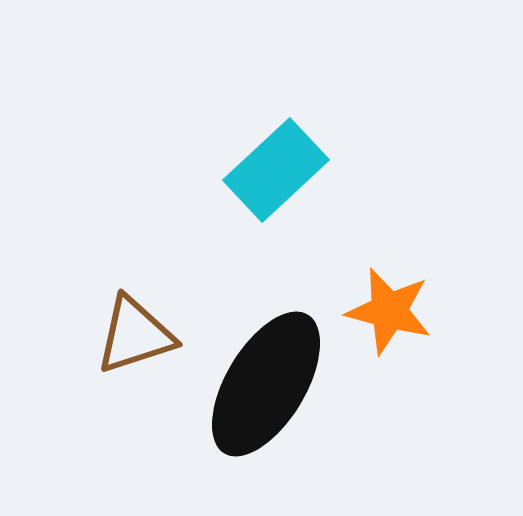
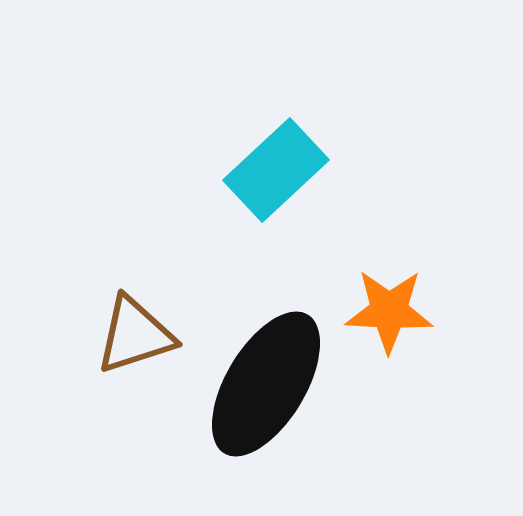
orange star: rotated 12 degrees counterclockwise
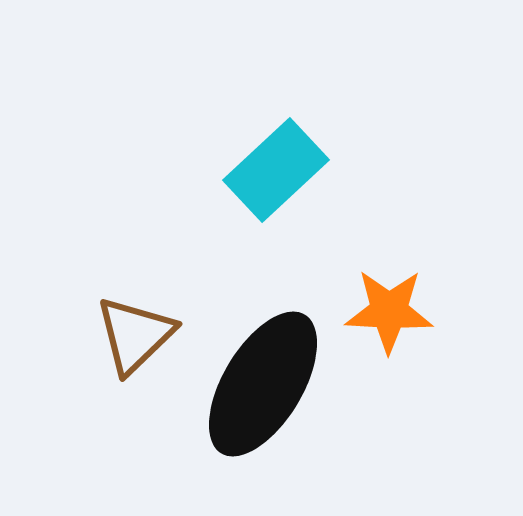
brown triangle: rotated 26 degrees counterclockwise
black ellipse: moved 3 px left
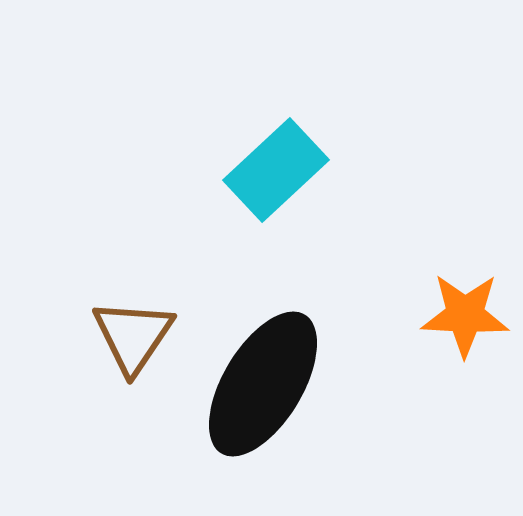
orange star: moved 76 px right, 4 px down
brown triangle: moved 2 px left, 1 px down; rotated 12 degrees counterclockwise
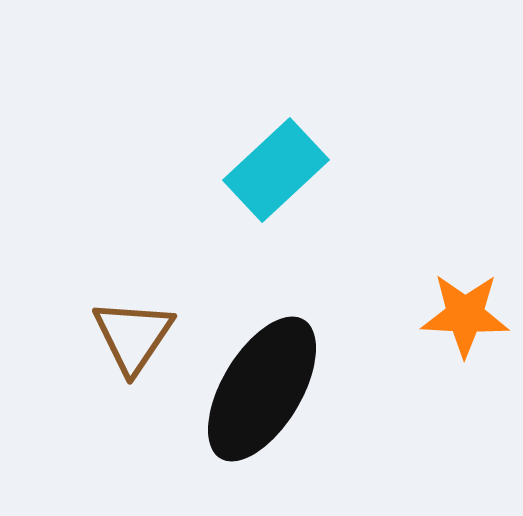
black ellipse: moved 1 px left, 5 px down
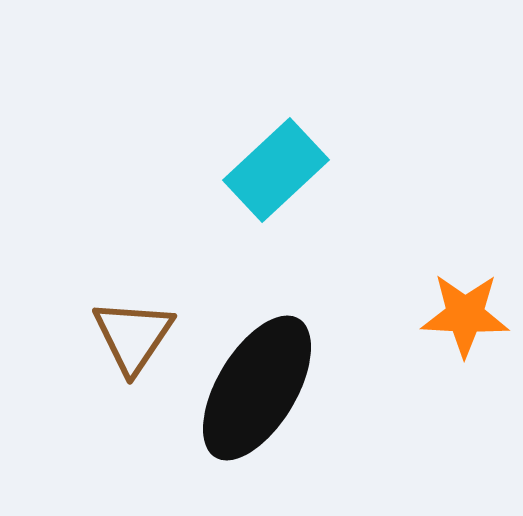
black ellipse: moved 5 px left, 1 px up
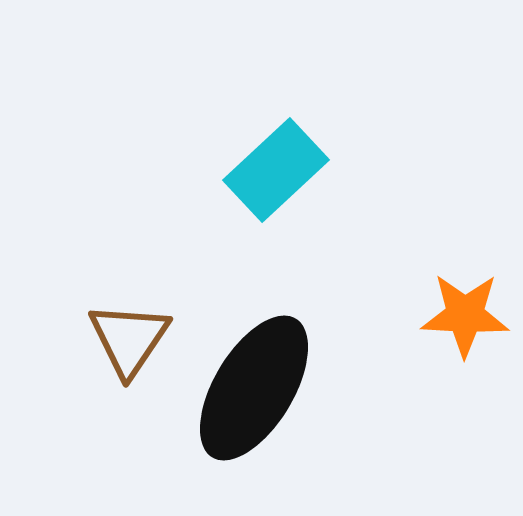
brown triangle: moved 4 px left, 3 px down
black ellipse: moved 3 px left
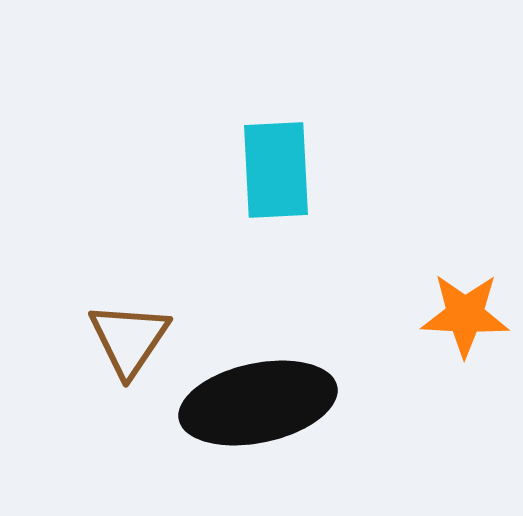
cyan rectangle: rotated 50 degrees counterclockwise
black ellipse: moved 4 px right, 15 px down; rotated 47 degrees clockwise
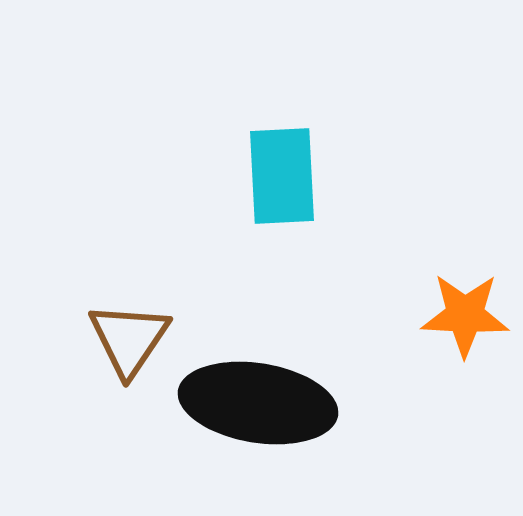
cyan rectangle: moved 6 px right, 6 px down
black ellipse: rotated 21 degrees clockwise
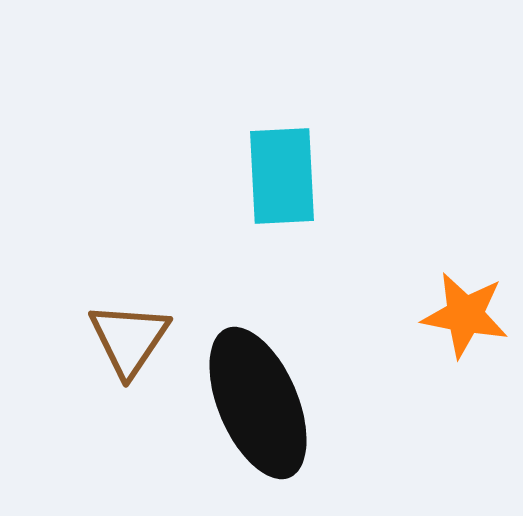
orange star: rotated 8 degrees clockwise
black ellipse: rotated 58 degrees clockwise
